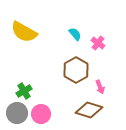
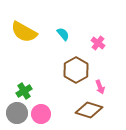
cyan semicircle: moved 12 px left
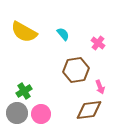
brown hexagon: rotated 20 degrees clockwise
brown diamond: rotated 24 degrees counterclockwise
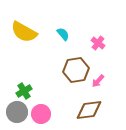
pink arrow: moved 2 px left, 6 px up; rotated 64 degrees clockwise
gray circle: moved 1 px up
